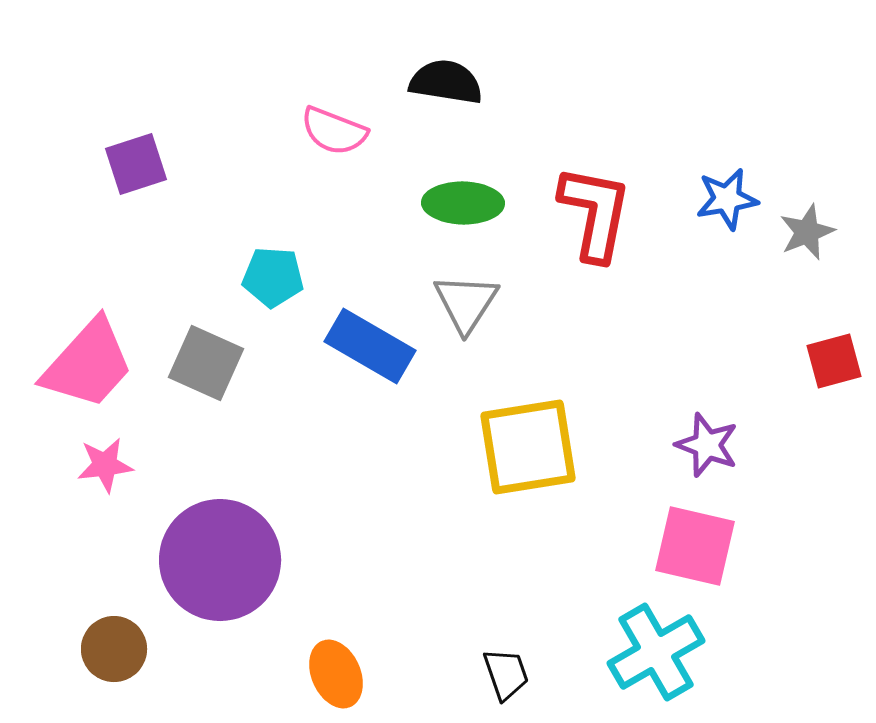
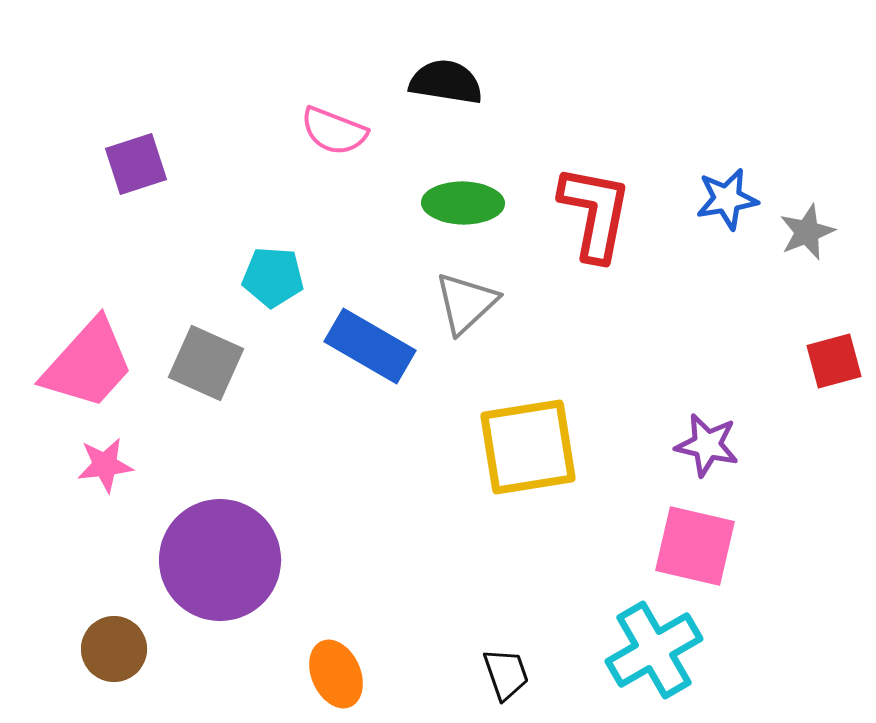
gray triangle: rotated 14 degrees clockwise
purple star: rotated 8 degrees counterclockwise
cyan cross: moved 2 px left, 2 px up
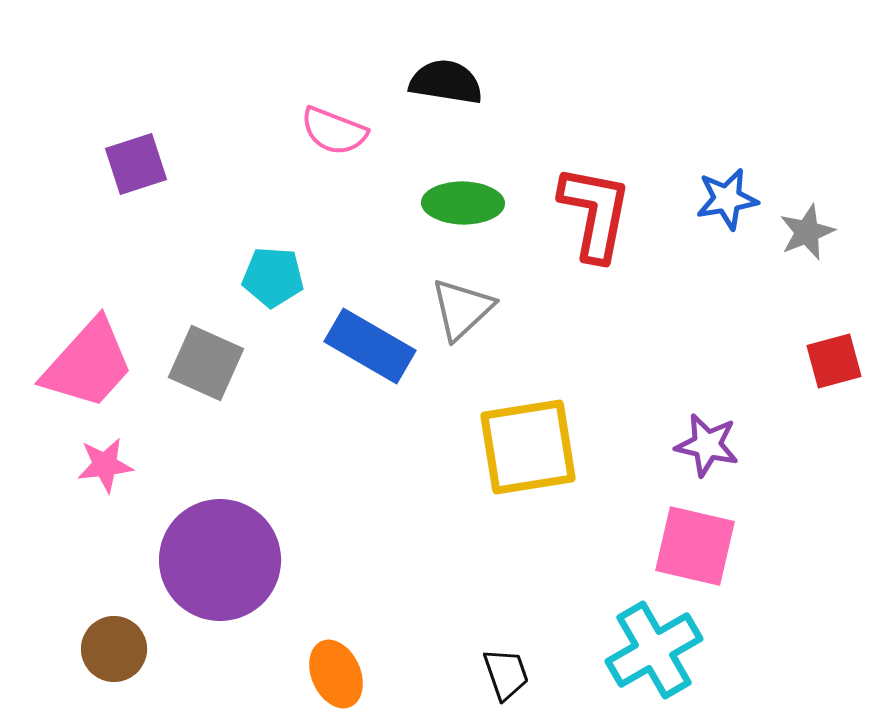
gray triangle: moved 4 px left, 6 px down
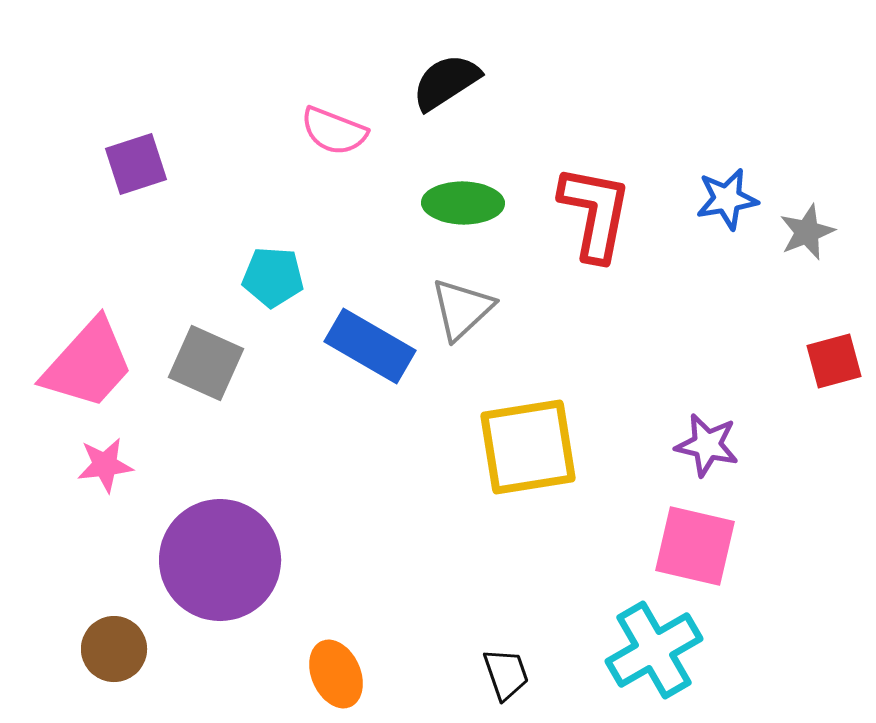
black semicircle: rotated 42 degrees counterclockwise
